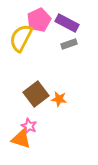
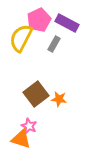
gray rectangle: moved 15 px left; rotated 42 degrees counterclockwise
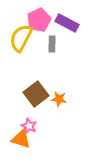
gray rectangle: moved 2 px left; rotated 28 degrees counterclockwise
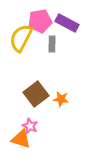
pink pentagon: moved 1 px right, 1 px down; rotated 15 degrees clockwise
orange star: moved 2 px right
pink star: moved 1 px right
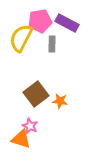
orange star: moved 1 px left, 2 px down
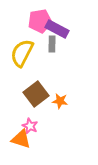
purple rectangle: moved 10 px left, 6 px down
yellow semicircle: moved 1 px right, 15 px down
